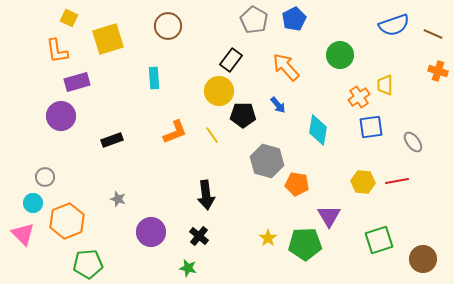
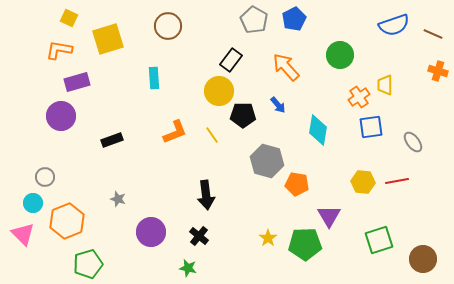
orange L-shape at (57, 51): moved 2 px right, 1 px up; rotated 108 degrees clockwise
green pentagon at (88, 264): rotated 12 degrees counterclockwise
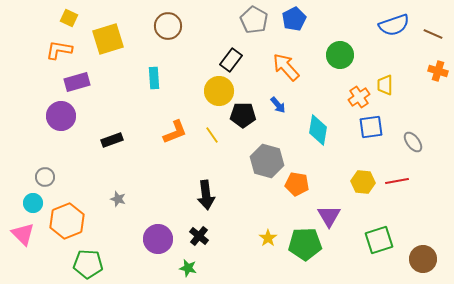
purple circle at (151, 232): moved 7 px right, 7 px down
green pentagon at (88, 264): rotated 20 degrees clockwise
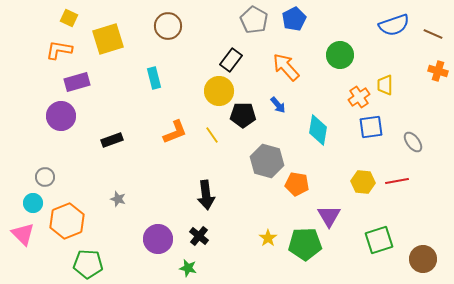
cyan rectangle at (154, 78): rotated 10 degrees counterclockwise
